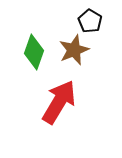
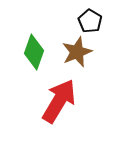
brown star: moved 3 px right, 2 px down
red arrow: moved 1 px up
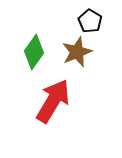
green diamond: rotated 16 degrees clockwise
red arrow: moved 6 px left
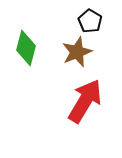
green diamond: moved 8 px left, 4 px up; rotated 20 degrees counterclockwise
red arrow: moved 32 px right
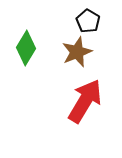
black pentagon: moved 2 px left
green diamond: rotated 16 degrees clockwise
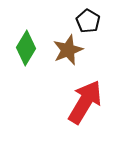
brown star: moved 9 px left, 2 px up
red arrow: moved 1 px down
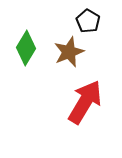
brown star: moved 1 px right, 2 px down
